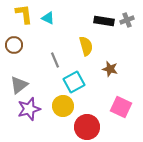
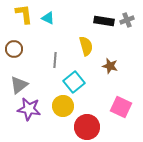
brown circle: moved 4 px down
gray line: rotated 28 degrees clockwise
brown star: moved 3 px up
cyan square: rotated 10 degrees counterclockwise
purple star: rotated 25 degrees clockwise
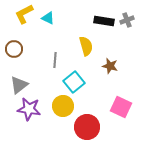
yellow L-shape: rotated 110 degrees counterclockwise
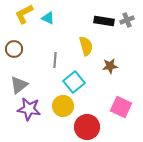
brown star: rotated 21 degrees counterclockwise
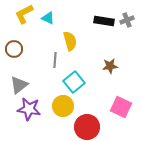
yellow semicircle: moved 16 px left, 5 px up
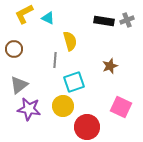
brown star: rotated 14 degrees counterclockwise
cyan square: rotated 20 degrees clockwise
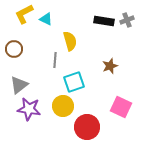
cyan triangle: moved 2 px left, 1 px down
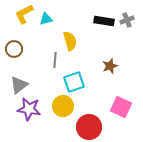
cyan triangle: rotated 40 degrees counterclockwise
red circle: moved 2 px right
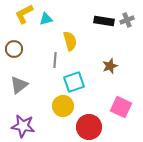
purple star: moved 6 px left, 17 px down
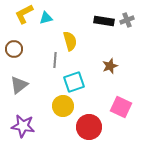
cyan triangle: moved 1 px up
